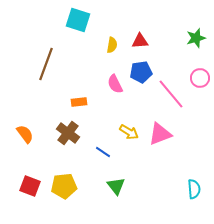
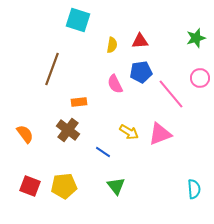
brown line: moved 6 px right, 5 px down
brown cross: moved 3 px up
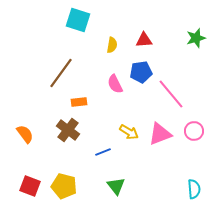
red triangle: moved 4 px right, 1 px up
brown line: moved 9 px right, 4 px down; rotated 16 degrees clockwise
pink circle: moved 6 px left, 53 px down
blue line: rotated 56 degrees counterclockwise
yellow pentagon: rotated 20 degrees clockwise
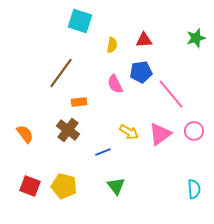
cyan square: moved 2 px right, 1 px down
pink triangle: rotated 15 degrees counterclockwise
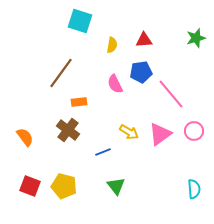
orange semicircle: moved 3 px down
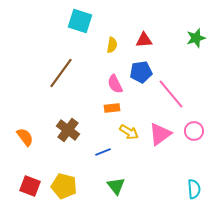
orange rectangle: moved 33 px right, 6 px down
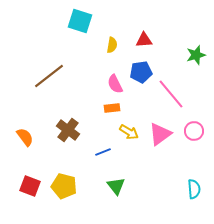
green star: moved 17 px down
brown line: moved 12 px left, 3 px down; rotated 16 degrees clockwise
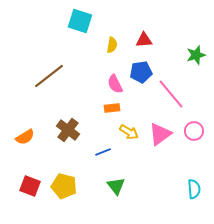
orange semicircle: rotated 96 degrees clockwise
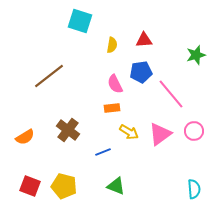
green triangle: rotated 30 degrees counterclockwise
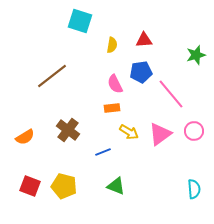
brown line: moved 3 px right
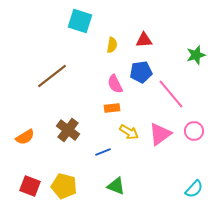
cyan semicircle: rotated 48 degrees clockwise
